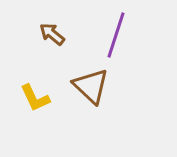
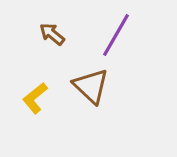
purple line: rotated 12 degrees clockwise
yellow L-shape: rotated 76 degrees clockwise
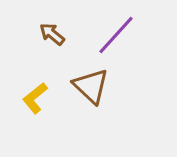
purple line: rotated 12 degrees clockwise
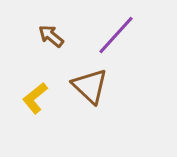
brown arrow: moved 1 px left, 2 px down
brown triangle: moved 1 px left
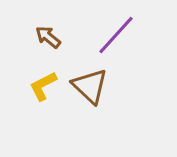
brown arrow: moved 3 px left, 1 px down
yellow L-shape: moved 8 px right, 12 px up; rotated 12 degrees clockwise
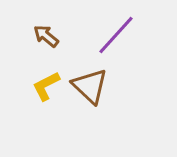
brown arrow: moved 2 px left, 1 px up
yellow L-shape: moved 3 px right
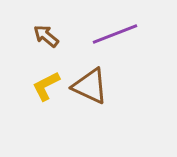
purple line: moved 1 px left, 1 px up; rotated 27 degrees clockwise
brown triangle: rotated 18 degrees counterclockwise
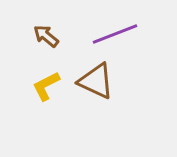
brown triangle: moved 6 px right, 5 px up
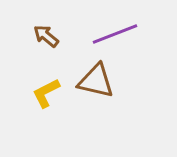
brown triangle: rotated 12 degrees counterclockwise
yellow L-shape: moved 7 px down
